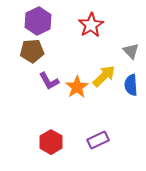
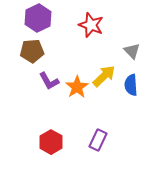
purple hexagon: moved 3 px up
red star: rotated 20 degrees counterclockwise
gray triangle: moved 1 px right
purple rectangle: rotated 40 degrees counterclockwise
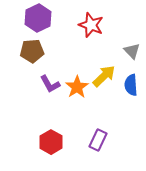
purple L-shape: moved 1 px right, 3 px down
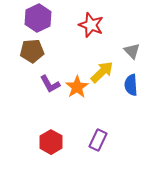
yellow arrow: moved 2 px left, 4 px up
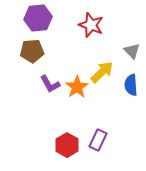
purple hexagon: rotated 20 degrees clockwise
red hexagon: moved 16 px right, 3 px down
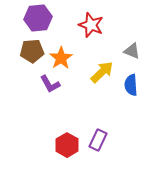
gray triangle: rotated 24 degrees counterclockwise
orange star: moved 16 px left, 29 px up
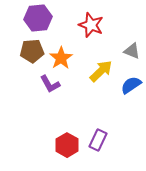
yellow arrow: moved 1 px left, 1 px up
blue semicircle: rotated 60 degrees clockwise
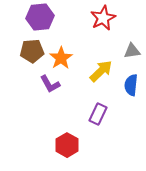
purple hexagon: moved 2 px right, 1 px up
red star: moved 12 px right, 7 px up; rotated 25 degrees clockwise
gray triangle: rotated 30 degrees counterclockwise
blue semicircle: rotated 50 degrees counterclockwise
purple rectangle: moved 26 px up
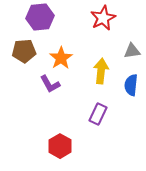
brown pentagon: moved 8 px left
yellow arrow: rotated 40 degrees counterclockwise
red hexagon: moved 7 px left, 1 px down
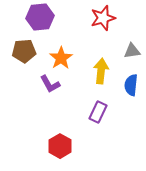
red star: rotated 10 degrees clockwise
purple rectangle: moved 2 px up
